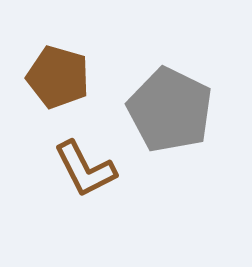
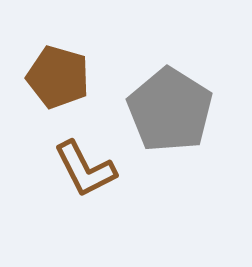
gray pentagon: rotated 6 degrees clockwise
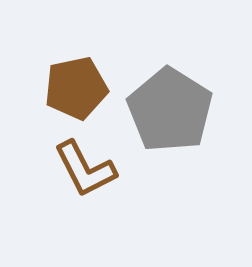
brown pentagon: moved 18 px right, 11 px down; rotated 28 degrees counterclockwise
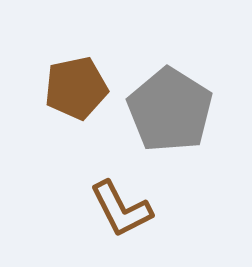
brown L-shape: moved 36 px right, 40 px down
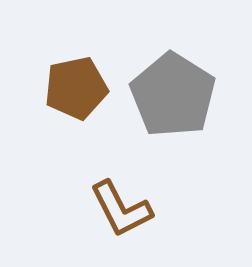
gray pentagon: moved 3 px right, 15 px up
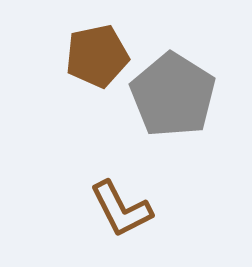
brown pentagon: moved 21 px right, 32 px up
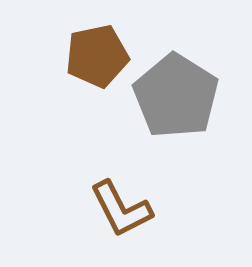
gray pentagon: moved 3 px right, 1 px down
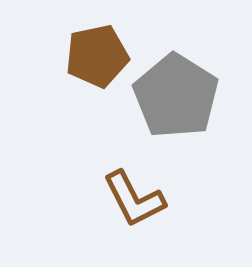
brown L-shape: moved 13 px right, 10 px up
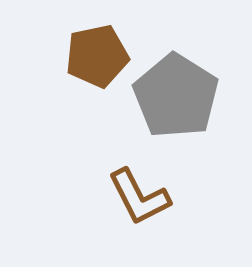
brown L-shape: moved 5 px right, 2 px up
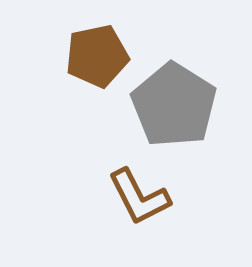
gray pentagon: moved 2 px left, 9 px down
